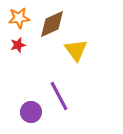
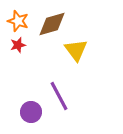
orange star: moved 1 px left, 3 px down; rotated 25 degrees clockwise
brown diamond: rotated 8 degrees clockwise
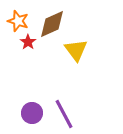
brown diamond: rotated 8 degrees counterclockwise
red star: moved 10 px right, 3 px up; rotated 21 degrees counterclockwise
purple line: moved 5 px right, 18 px down
purple circle: moved 1 px right, 1 px down
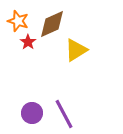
yellow triangle: rotated 35 degrees clockwise
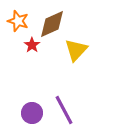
red star: moved 4 px right, 3 px down
yellow triangle: rotated 15 degrees counterclockwise
purple line: moved 4 px up
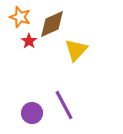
orange star: moved 2 px right, 4 px up
red star: moved 3 px left, 4 px up
purple line: moved 5 px up
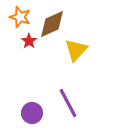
purple line: moved 4 px right, 2 px up
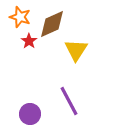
yellow triangle: rotated 10 degrees counterclockwise
purple line: moved 1 px right, 2 px up
purple circle: moved 2 px left, 1 px down
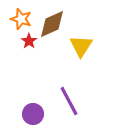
orange star: moved 1 px right, 2 px down
yellow triangle: moved 5 px right, 4 px up
purple circle: moved 3 px right
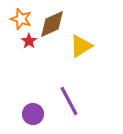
yellow triangle: rotated 25 degrees clockwise
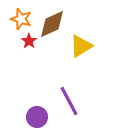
purple circle: moved 4 px right, 3 px down
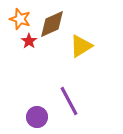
orange star: moved 1 px left
